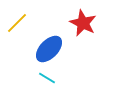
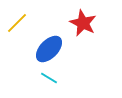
cyan line: moved 2 px right
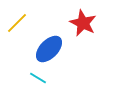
cyan line: moved 11 px left
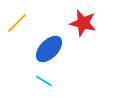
red star: rotated 12 degrees counterclockwise
cyan line: moved 6 px right, 3 px down
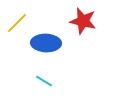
red star: moved 2 px up
blue ellipse: moved 3 px left, 6 px up; rotated 48 degrees clockwise
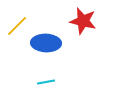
yellow line: moved 3 px down
cyan line: moved 2 px right, 1 px down; rotated 42 degrees counterclockwise
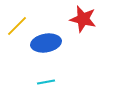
red star: moved 2 px up
blue ellipse: rotated 12 degrees counterclockwise
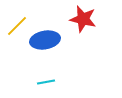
blue ellipse: moved 1 px left, 3 px up
